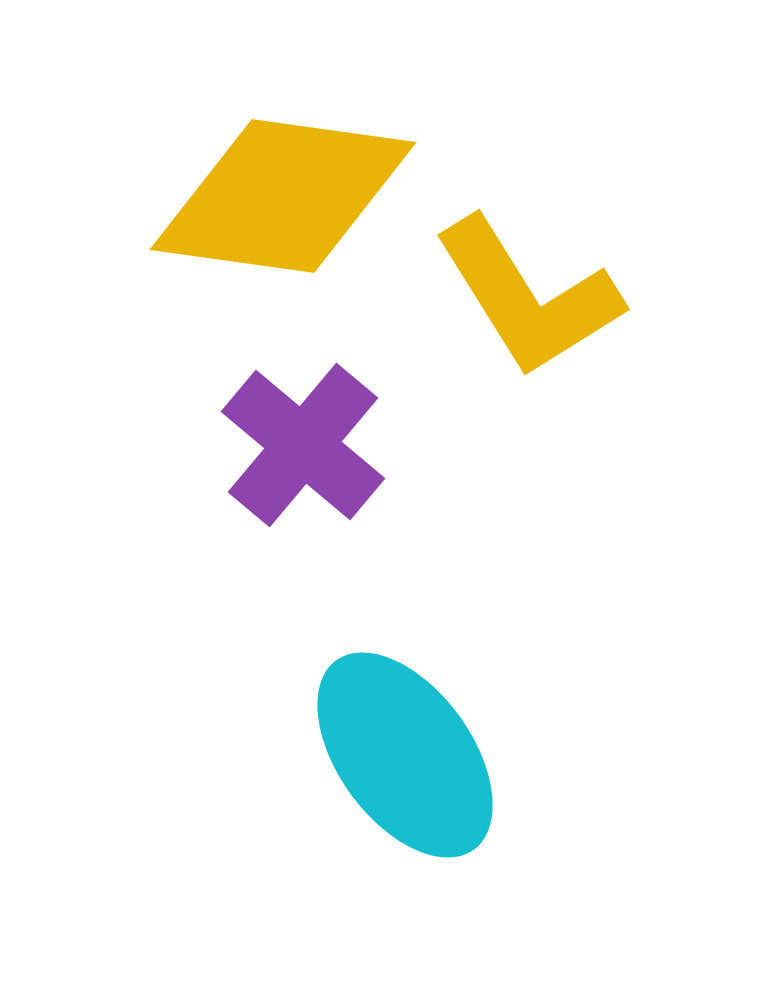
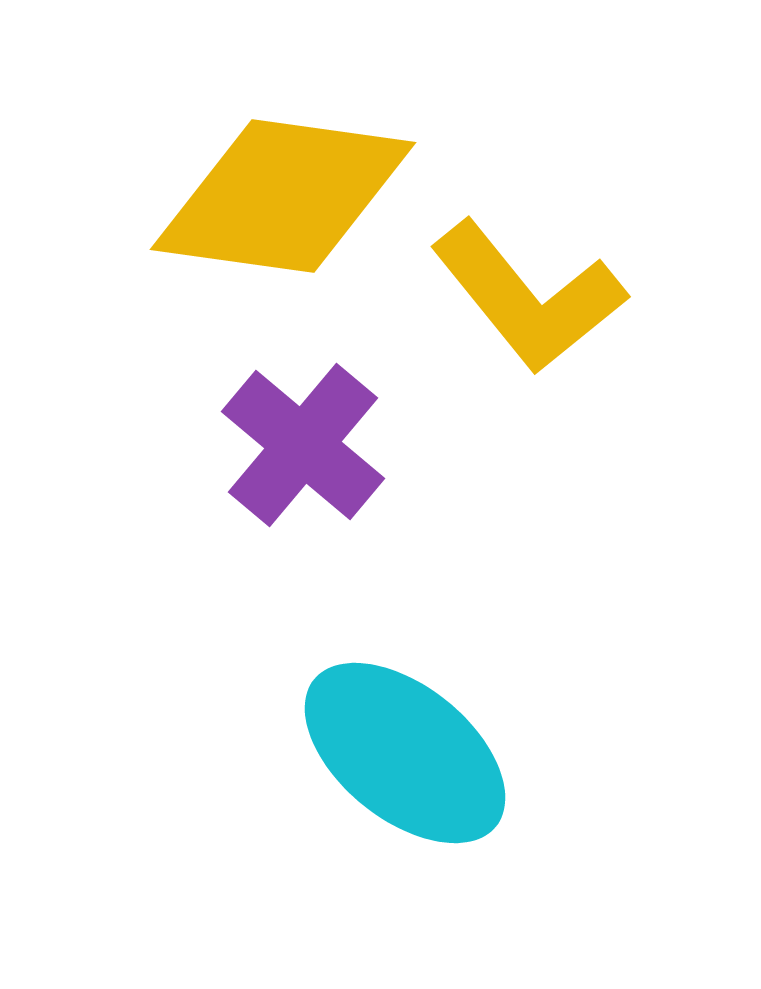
yellow L-shape: rotated 7 degrees counterclockwise
cyan ellipse: moved 2 px up; rotated 15 degrees counterclockwise
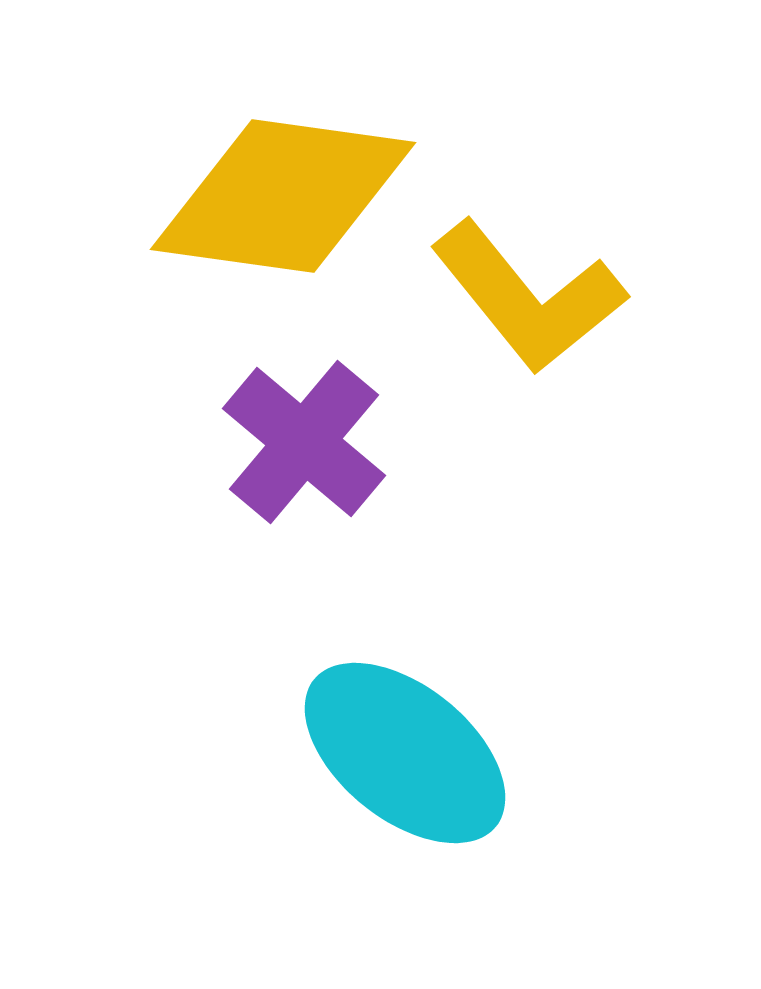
purple cross: moved 1 px right, 3 px up
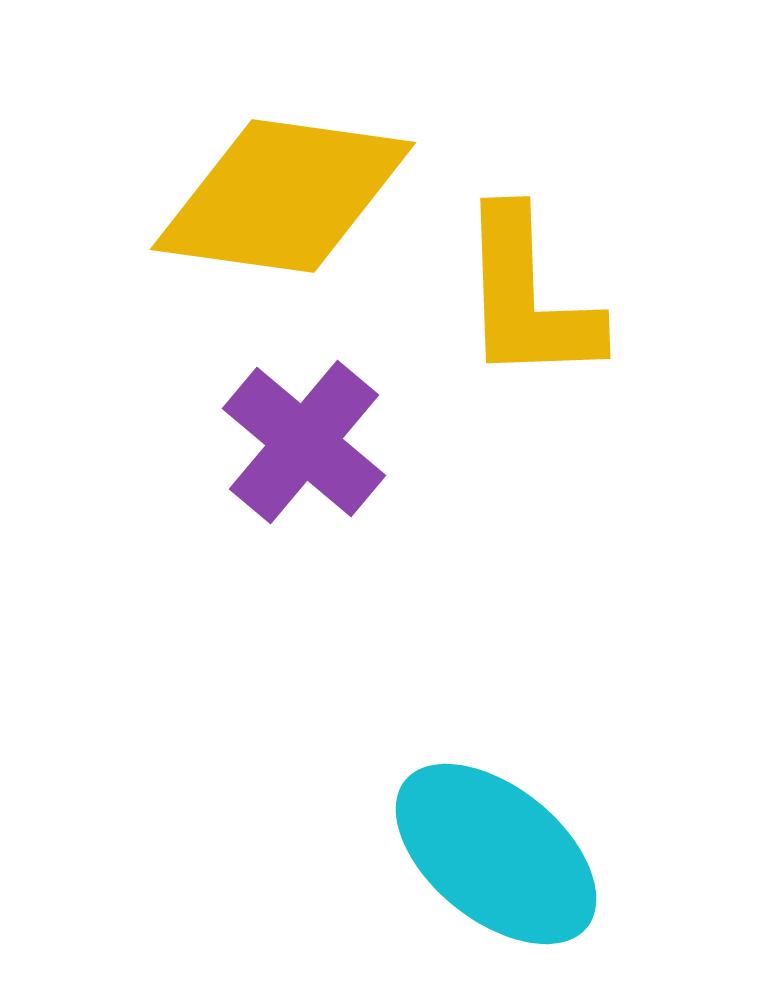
yellow L-shape: rotated 37 degrees clockwise
cyan ellipse: moved 91 px right, 101 px down
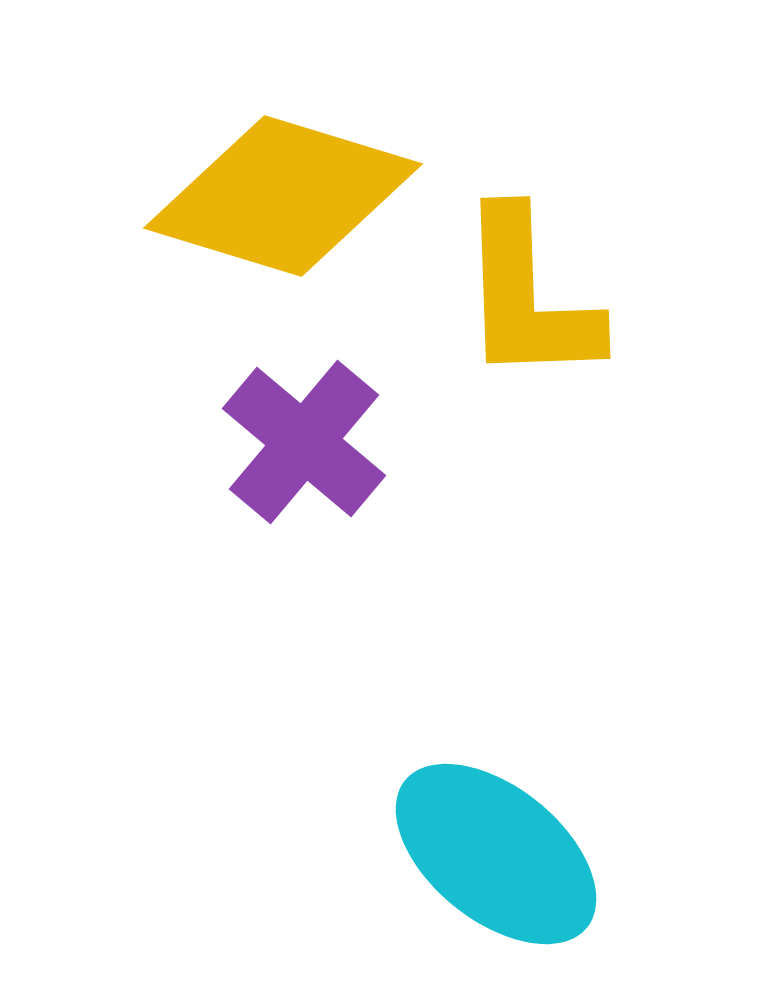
yellow diamond: rotated 9 degrees clockwise
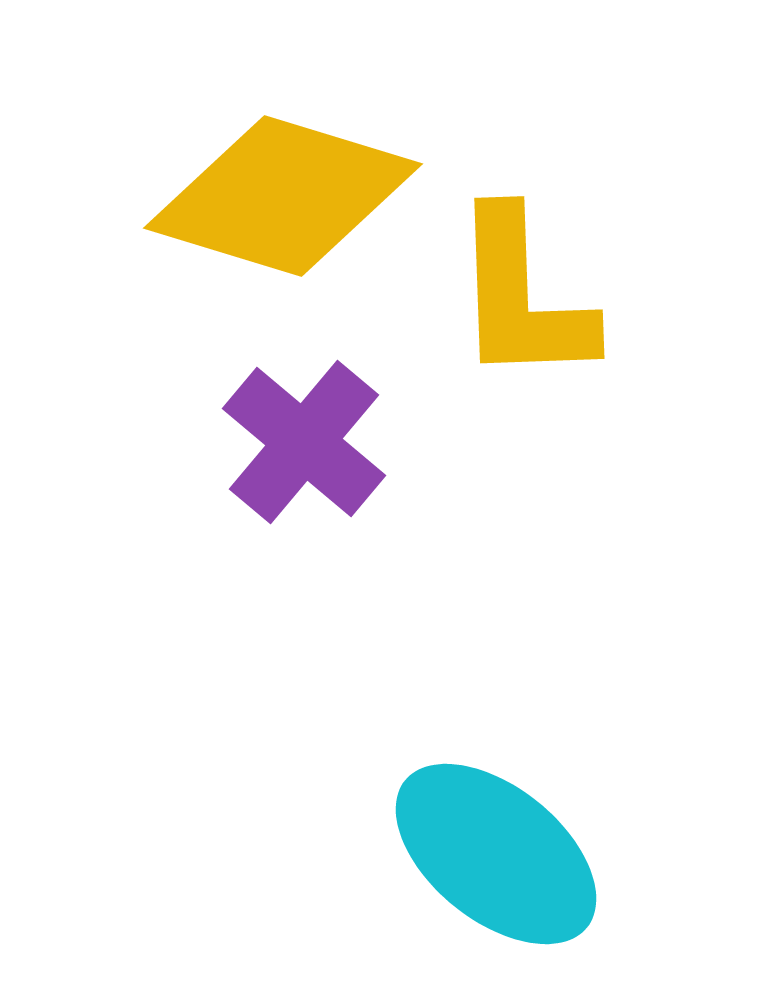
yellow L-shape: moved 6 px left
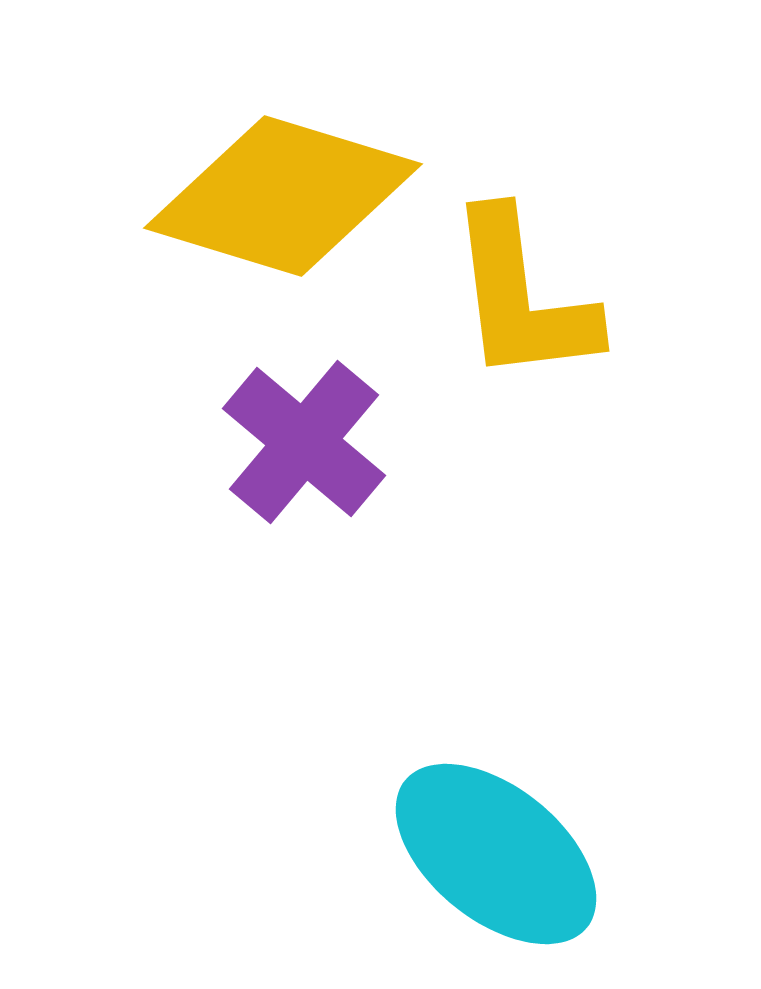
yellow L-shape: rotated 5 degrees counterclockwise
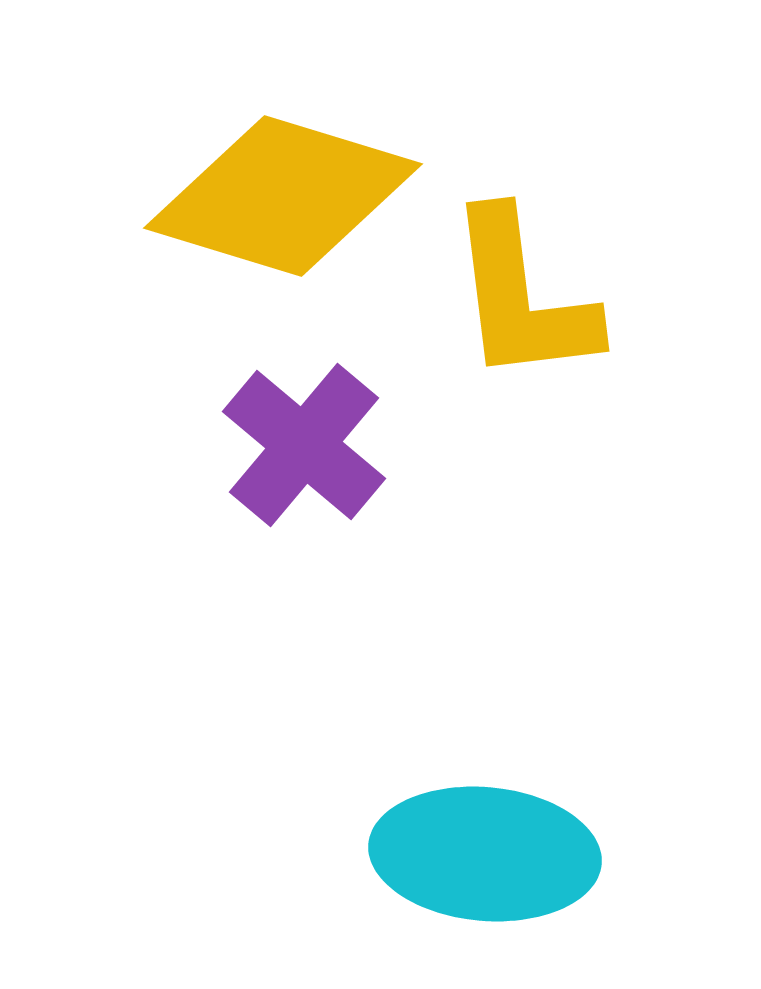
purple cross: moved 3 px down
cyan ellipse: moved 11 px left; rotated 34 degrees counterclockwise
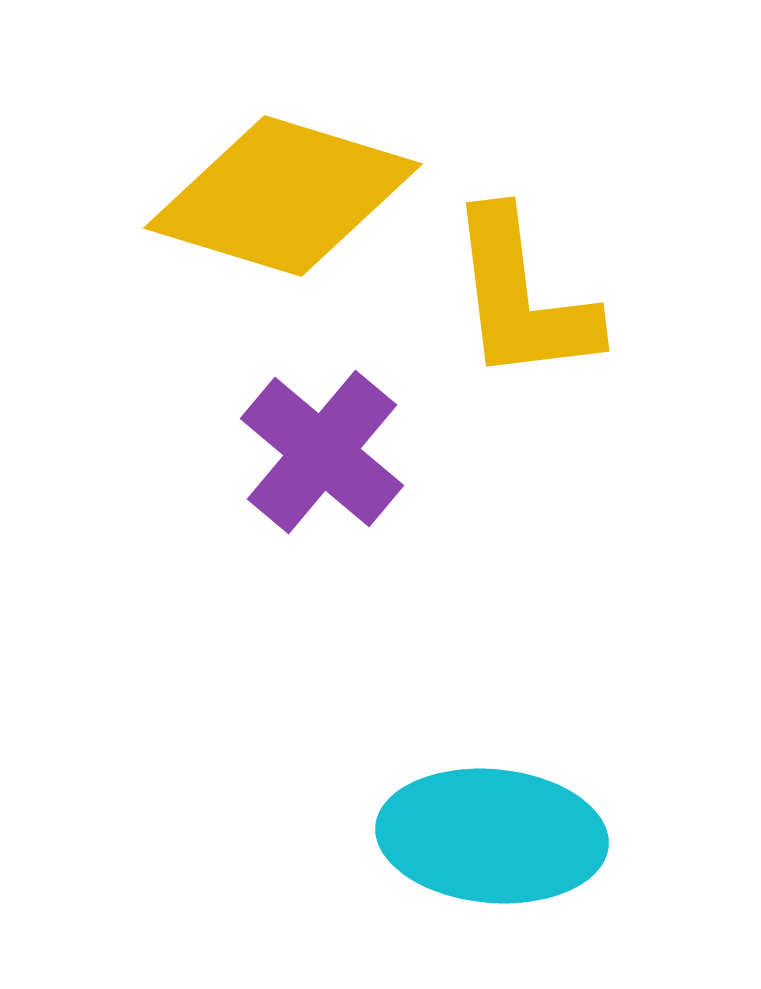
purple cross: moved 18 px right, 7 px down
cyan ellipse: moved 7 px right, 18 px up
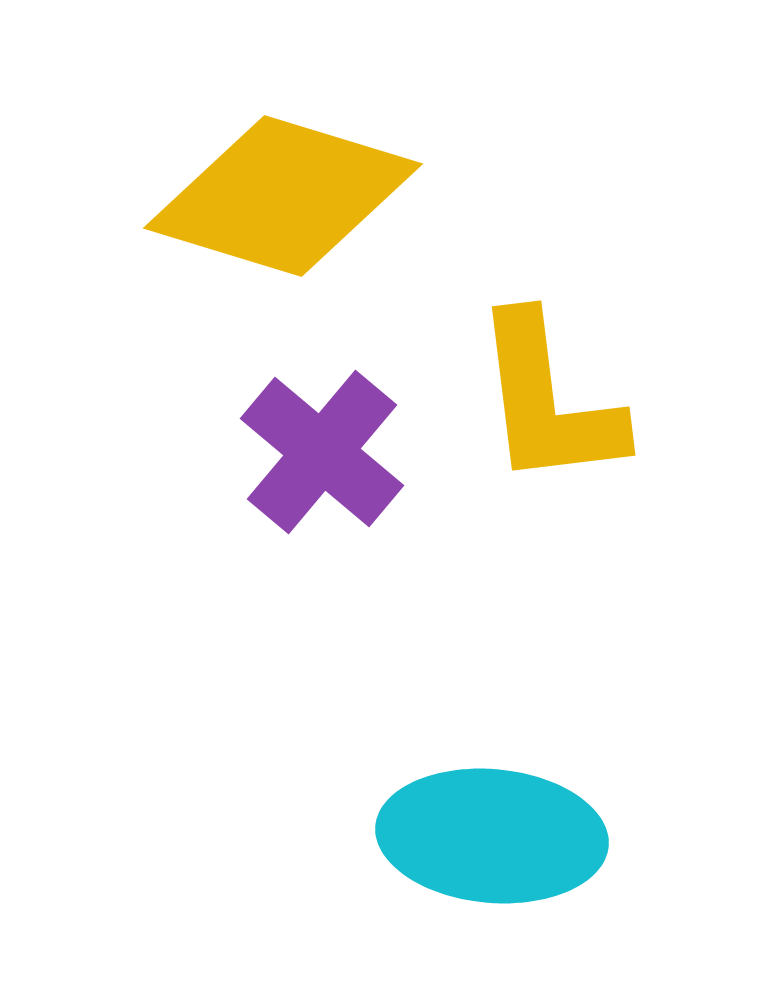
yellow L-shape: moved 26 px right, 104 px down
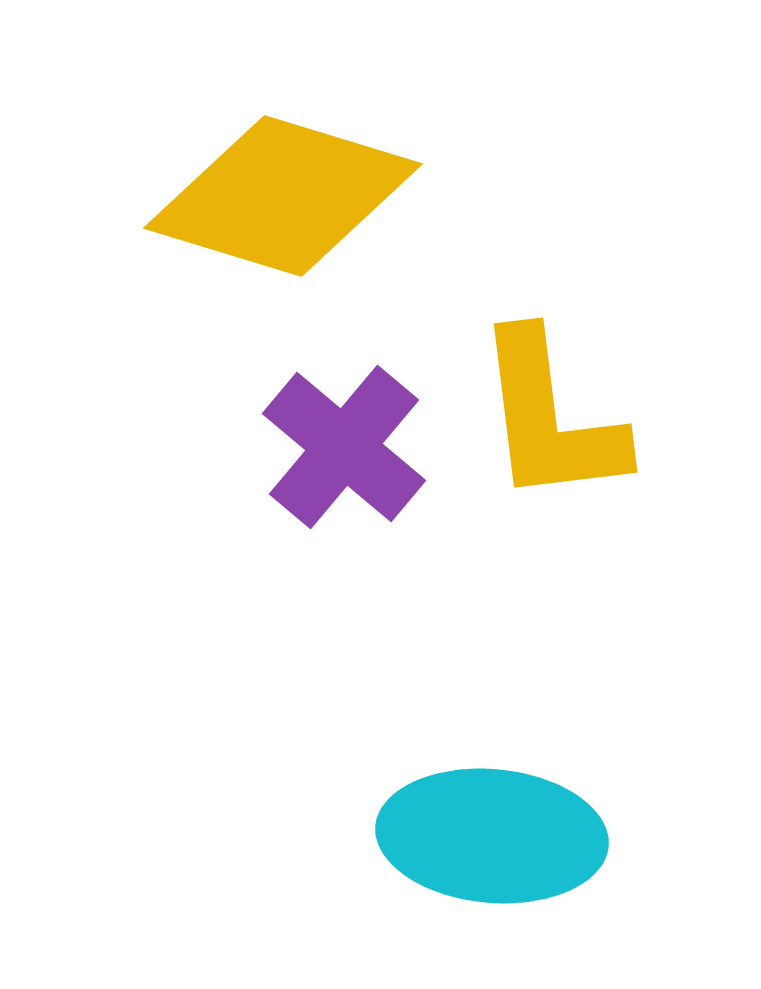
yellow L-shape: moved 2 px right, 17 px down
purple cross: moved 22 px right, 5 px up
